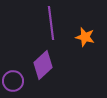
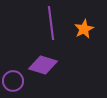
orange star: moved 1 px left, 8 px up; rotated 30 degrees clockwise
purple diamond: rotated 60 degrees clockwise
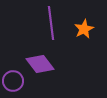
purple diamond: moved 3 px left, 1 px up; rotated 36 degrees clockwise
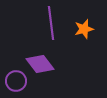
orange star: rotated 12 degrees clockwise
purple circle: moved 3 px right
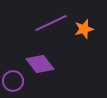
purple line: rotated 72 degrees clockwise
purple circle: moved 3 px left
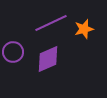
purple diamond: moved 8 px right, 5 px up; rotated 76 degrees counterclockwise
purple circle: moved 29 px up
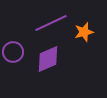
orange star: moved 3 px down
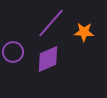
purple line: rotated 24 degrees counterclockwise
orange star: rotated 18 degrees clockwise
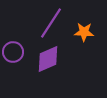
purple line: rotated 8 degrees counterclockwise
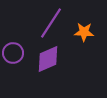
purple circle: moved 1 px down
